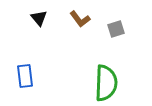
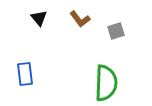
gray square: moved 2 px down
blue rectangle: moved 2 px up
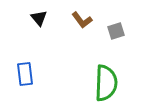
brown L-shape: moved 2 px right, 1 px down
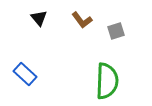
blue rectangle: rotated 40 degrees counterclockwise
green semicircle: moved 1 px right, 2 px up
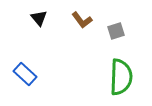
green semicircle: moved 14 px right, 4 px up
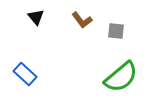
black triangle: moved 3 px left, 1 px up
gray square: rotated 24 degrees clockwise
green semicircle: rotated 48 degrees clockwise
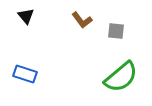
black triangle: moved 10 px left, 1 px up
blue rectangle: rotated 25 degrees counterclockwise
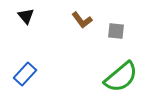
blue rectangle: rotated 65 degrees counterclockwise
